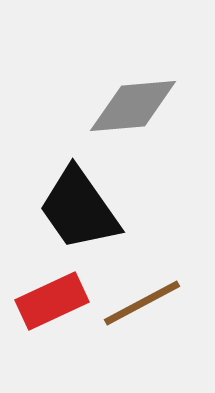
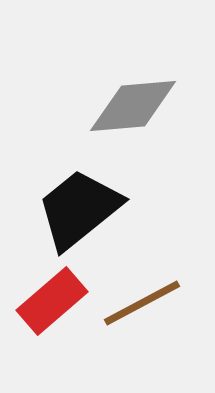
black trapezoid: rotated 86 degrees clockwise
red rectangle: rotated 16 degrees counterclockwise
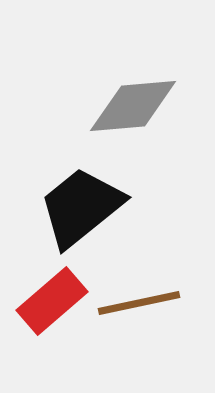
black trapezoid: moved 2 px right, 2 px up
brown line: moved 3 px left; rotated 16 degrees clockwise
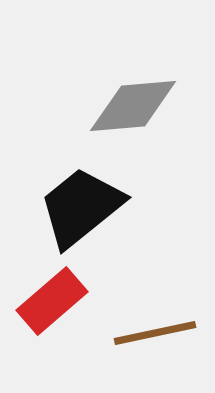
brown line: moved 16 px right, 30 px down
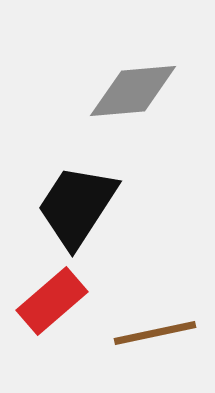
gray diamond: moved 15 px up
black trapezoid: moved 4 px left, 1 px up; rotated 18 degrees counterclockwise
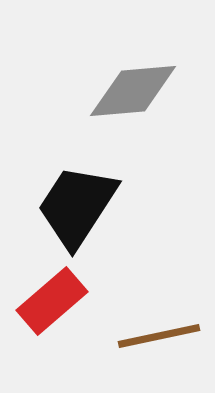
brown line: moved 4 px right, 3 px down
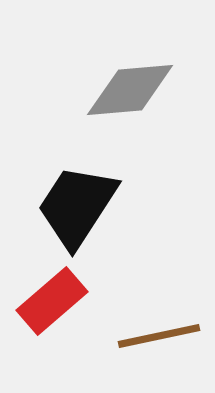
gray diamond: moved 3 px left, 1 px up
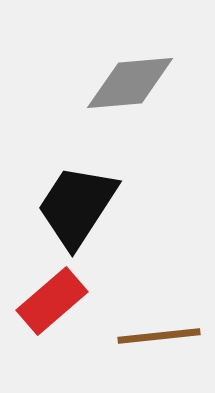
gray diamond: moved 7 px up
brown line: rotated 6 degrees clockwise
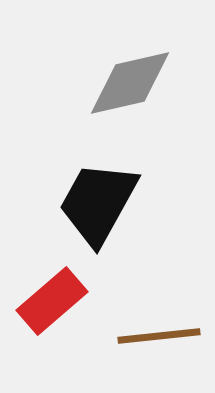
gray diamond: rotated 8 degrees counterclockwise
black trapezoid: moved 21 px right, 3 px up; rotated 4 degrees counterclockwise
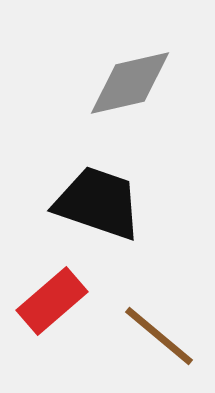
black trapezoid: rotated 80 degrees clockwise
brown line: rotated 46 degrees clockwise
